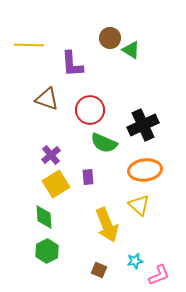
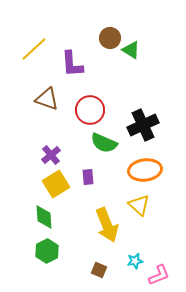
yellow line: moved 5 px right, 4 px down; rotated 44 degrees counterclockwise
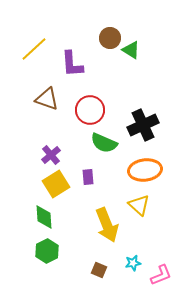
cyan star: moved 2 px left, 2 px down
pink L-shape: moved 2 px right
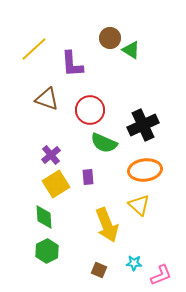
cyan star: moved 1 px right; rotated 14 degrees clockwise
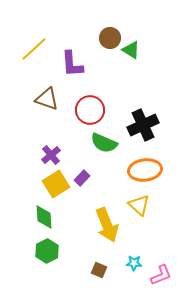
purple rectangle: moved 6 px left, 1 px down; rotated 49 degrees clockwise
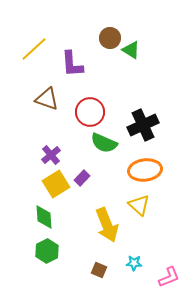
red circle: moved 2 px down
pink L-shape: moved 8 px right, 2 px down
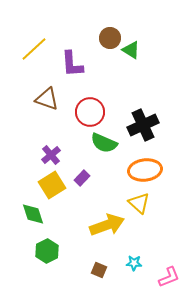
yellow square: moved 4 px left, 1 px down
yellow triangle: moved 2 px up
green diamond: moved 11 px left, 3 px up; rotated 15 degrees counterclockwise
yellow arrow: rotated 88 degrees counterclockwise
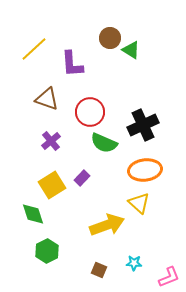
purple cross: moved 14 px up
